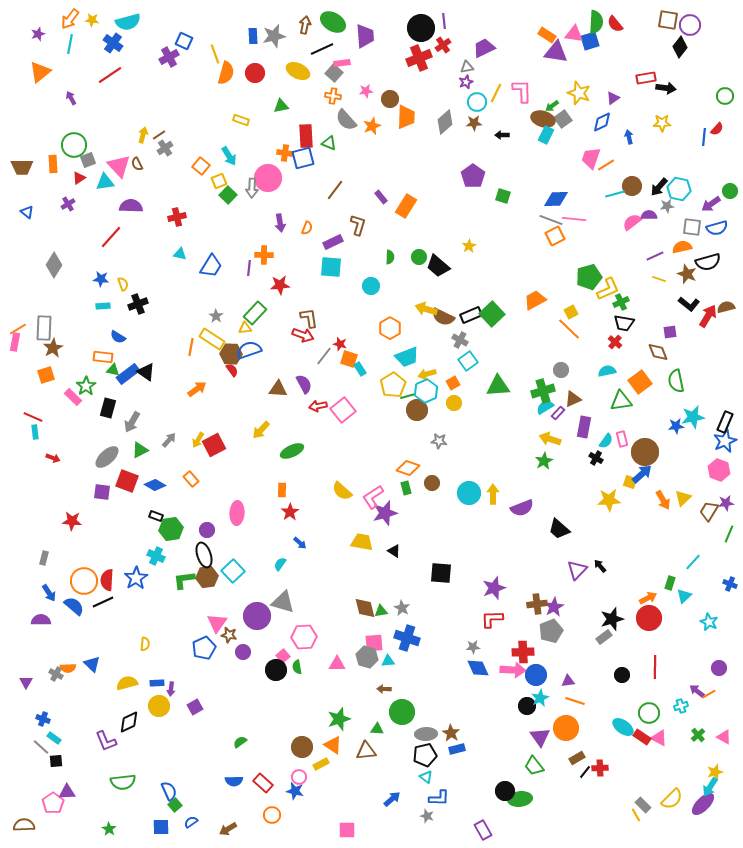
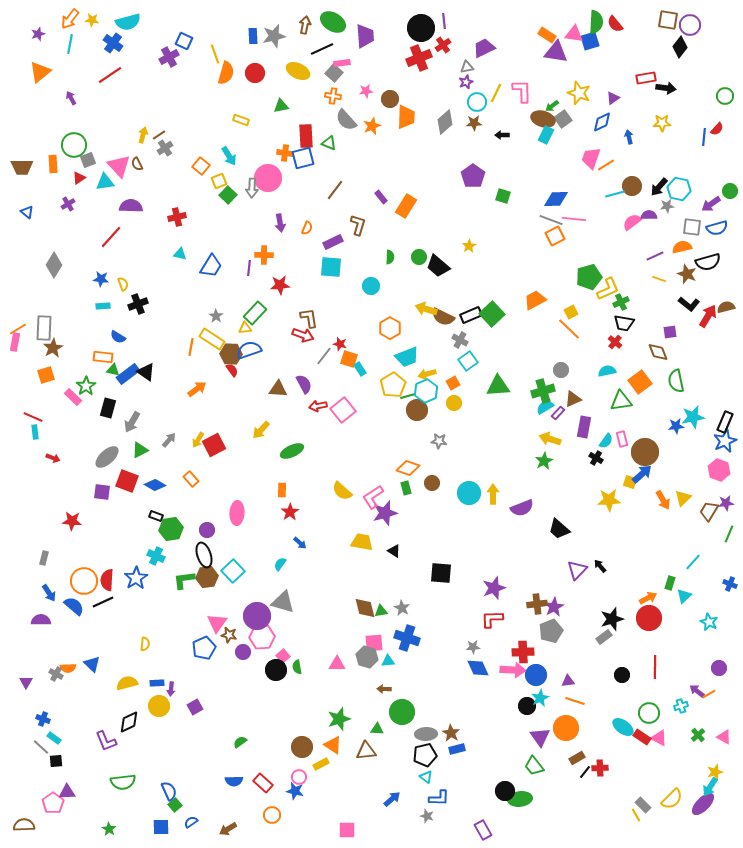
pink hexagon at (304, 637): moved 42 px left
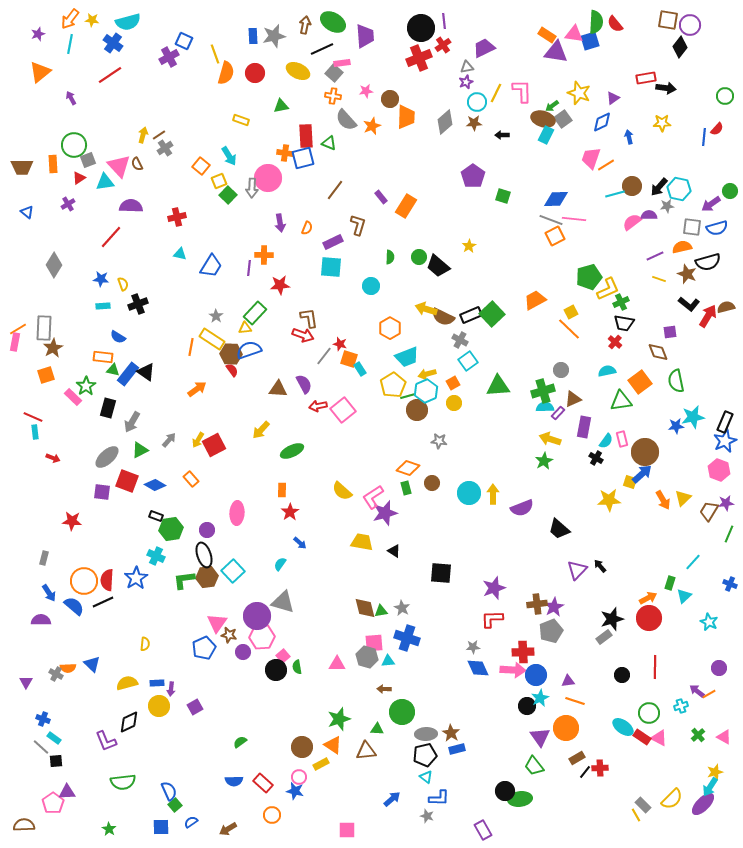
blue rectangle at (128, 374): rotated 15 degrees counterclockwise
cyan semicircle at (545, 407): rotated 30 degrees clockwise
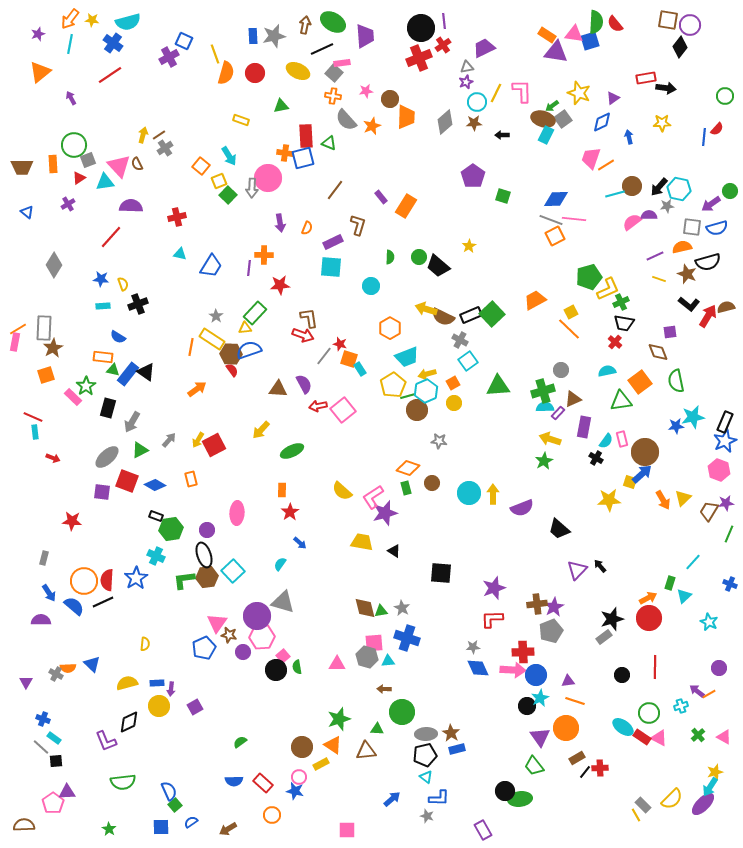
orange rectangle at (191, 479): rotated 28 degrees clockwise
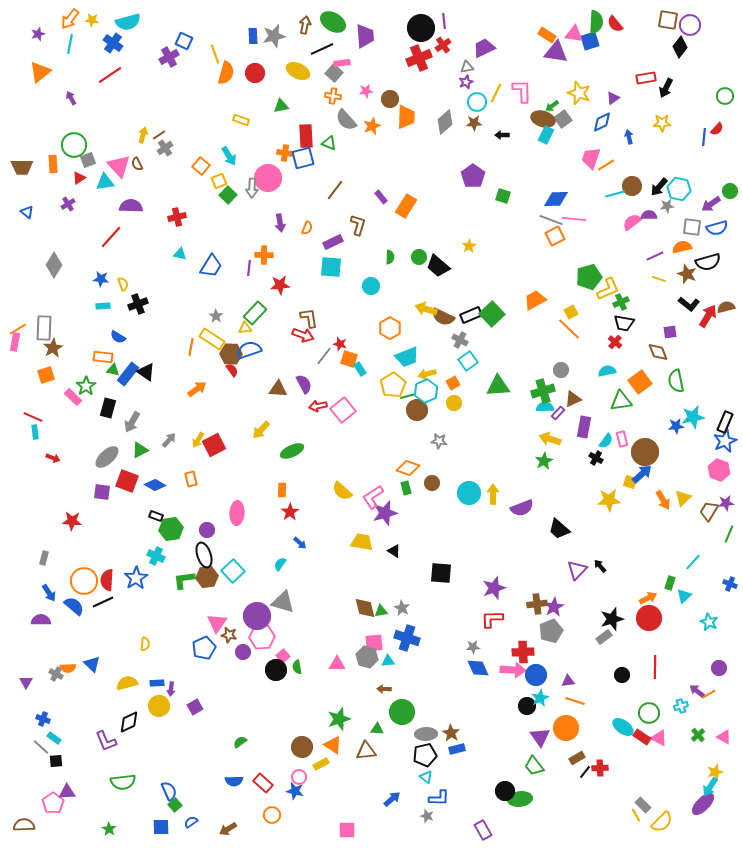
black arrow at (666, 88): rotated 108 degrees clockwise
yellow semicircle at (672, 799): moved 10 px left, 23 px down
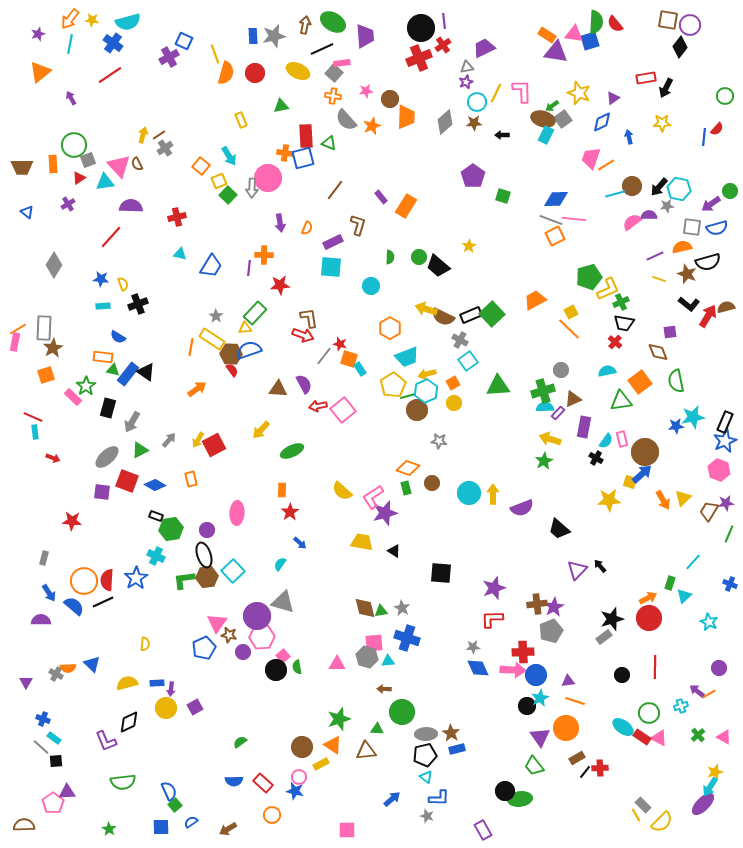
yellow rectangle at (241, 120): rotated 49 degrees clockwise
yellow circle at (159, 706): moved 7 px right, 2 px down
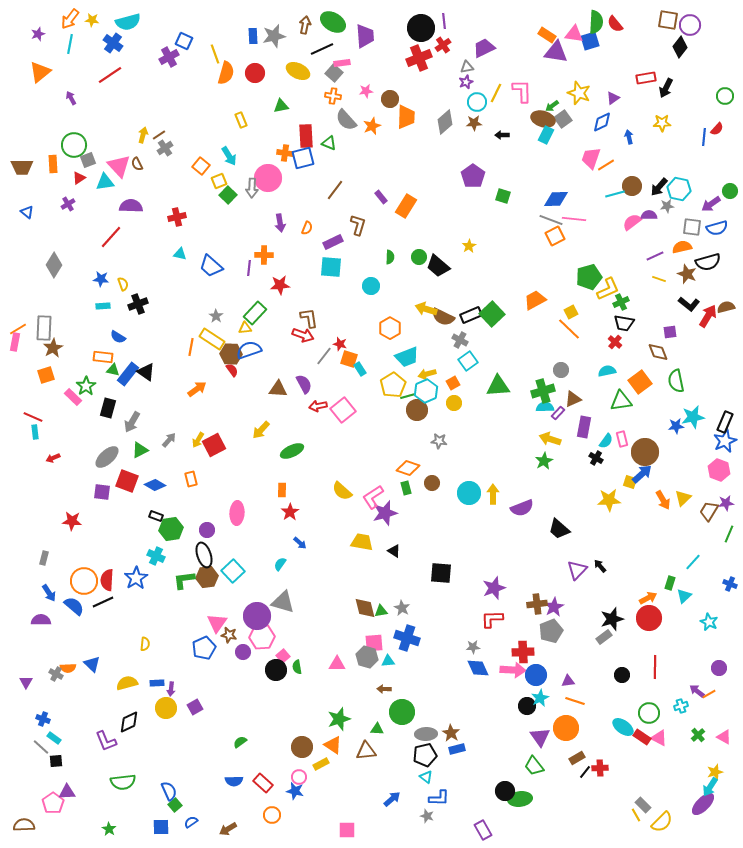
blue trapezoid at (211, 266): rotated 100 degrees clockwise
red arrow at (53, 458): rotated 136 degrees clockwise
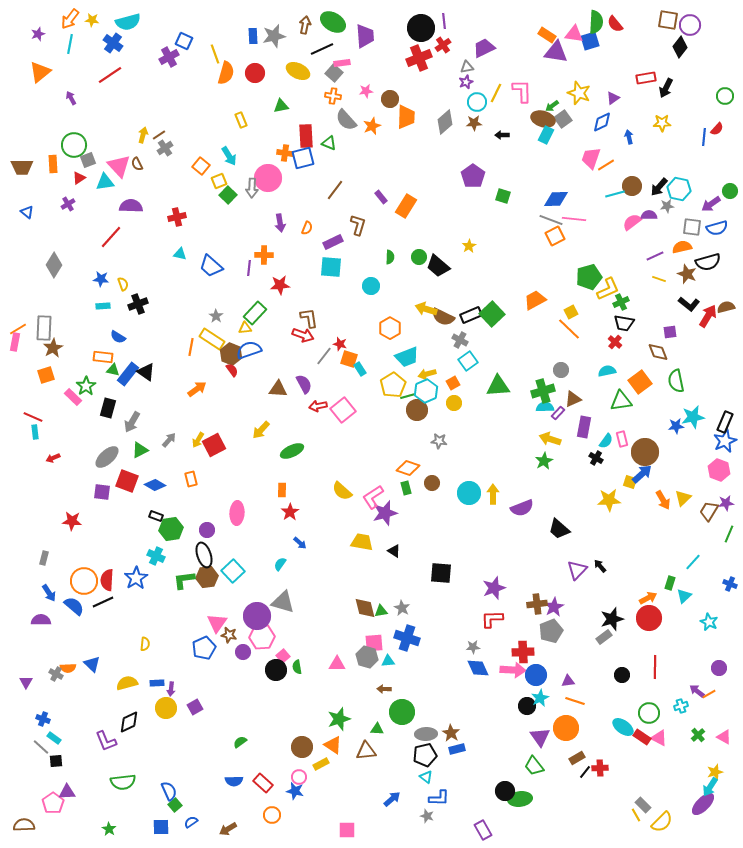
brown hexagon at (231, 354): rotated 20 degrees clockwise
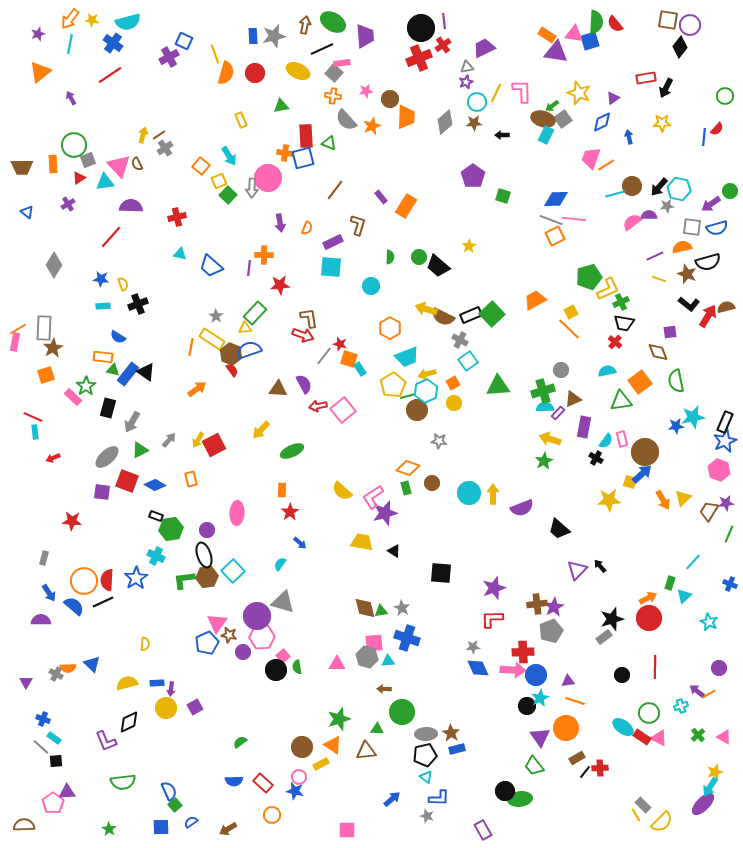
blue pentagon at (204, 648): moved 3 px right, 5 px up
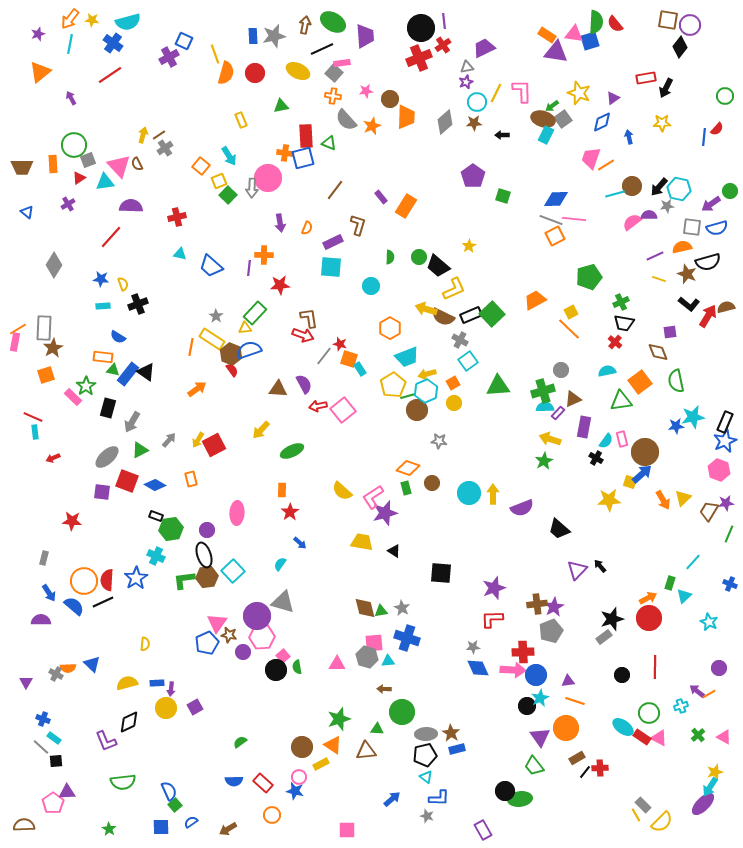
yellow L-shape at (608, 289): moved 154 px left
